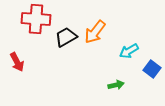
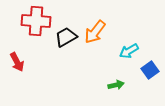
red cross: moved 2 px down
blue square: moved 2 px left, 1 px down; rotated 18 degrees clockwise
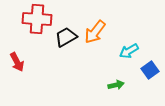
red cross: moved 1 px right, 2 px up
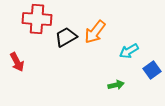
blue square: moved 2 px right
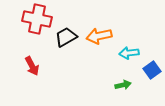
red cross: rotated 8 degrees clockwise
orange arrow: moved 4 px right, 4 px down; rotated 40 degrees clockwise
cyan arrow: moved 2 px down; rotated 24 degrees clockwise
red arrow: moved 15 px right, 4 px down
green arrow: moved 7 px right
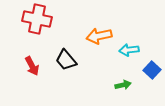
black trapezoid: moved 23 px down; rotated 100 degrees counterclockwise
cyan arrow: moved 3 px up
blue square: rotated 12 degrees counterclockwise
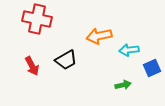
black trapezoid: rotated 80 degrees counterclockwise
blue square: moved 2 px up; rotated 24 degrees clockwise
